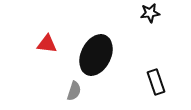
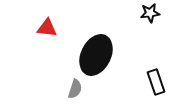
red triangle: moved 16 px up
gray semicircle: moved 1 px right, 2 px up
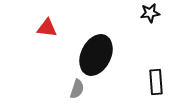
black rectangle: rotated 15 degrees clockwise
gray semicircle: moved 2 px right
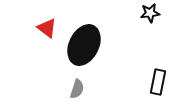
red triangle: rotated 30 degrees clockwise
black ellipse: moved 12 px left, 10 px up
black rectangle: moved 2 px right; rotated 15 degrees clockwise
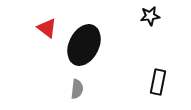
black star: moved 3 px down
gray semicircle: rotated 12 degrees counterclockwise
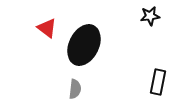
gray semicircle: moved 2 px left
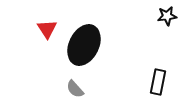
black star: moved 17 px right
red triangle: moved 1 px down; rotated 20 degrees clockwise
gray semicircle: rotated 132 degrees clockwise
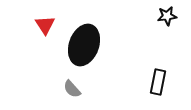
red triangle: moved 2 px left, 4 px up
black ellipse: rotated 6 degrees counterclockwise
gray semicircle: moved 3 px left
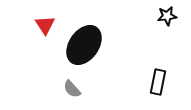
black ellipse: rotated 15 degrees clockwise
